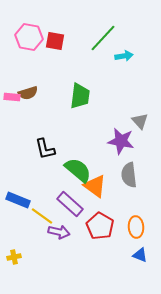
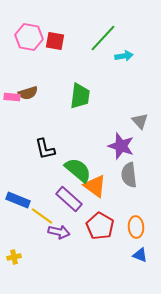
purple star: moved 5 px down; rotated 8 degrees clockwise
purple rectangle: moved 1 px left, 5 px up
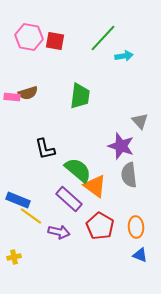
yellow line: moved 11 px left
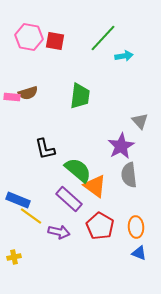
purple star: rotated 24 degrees clockwise
blue triangle: moved 1 px left, 2 px up
